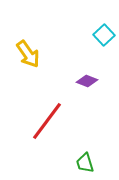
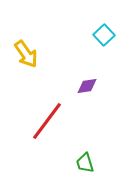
yellow arrow: moved 2 px left
purple diamond: moved 5 px down; rotated 30 degrees counterclockwise
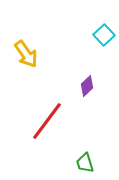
purple diamond: rotated 35 degrees counterclockwise
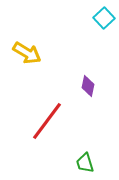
cyan square: moved 17 px up
yellow arrow: moved 1 px right, 1 px up; rotated 24 degrees counterclockwise
purple diamond: moved 1 px right; rotated 35 degrees counterclockwise
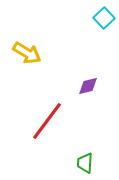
purple diamond: rotated 65 degrees clockwise
green trapezoid: rotated 20 degrees clockwise
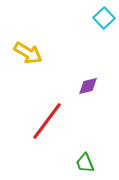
yellow arrow: moved 1 px right
green trapezoid: rotated 25 degrees counterclockwise
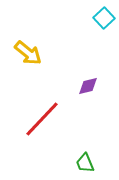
yellow arrow: rotated 8 degrees clockwise
red line: moved 5 px left, 2 px up; rotated 6 degrees clockwise
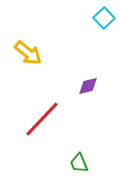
green trapezoid: moved 6 px left
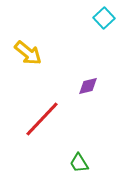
green trapezoid: rotated 10 degrees counterclockwise
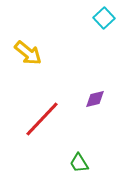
purple diamond: moved 7 px right, 13 px down
